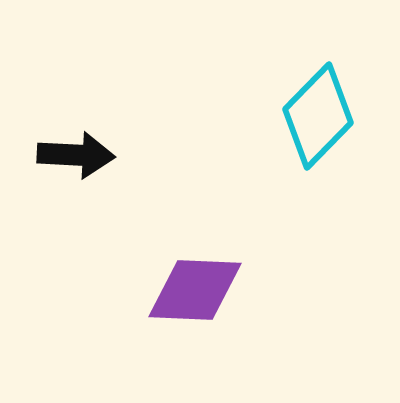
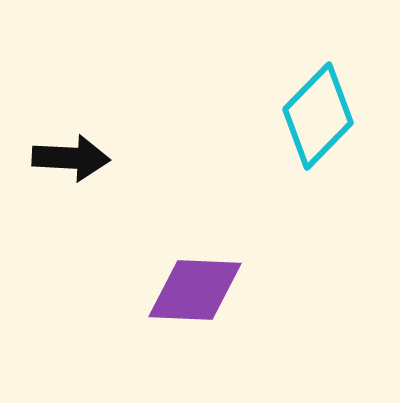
black arrow: moved 5 px left, 3 px down
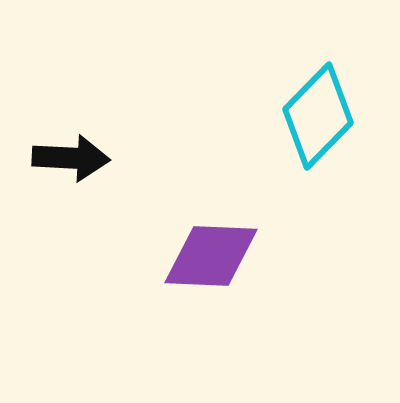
purple diamond: moved 16 px right, 34 px up
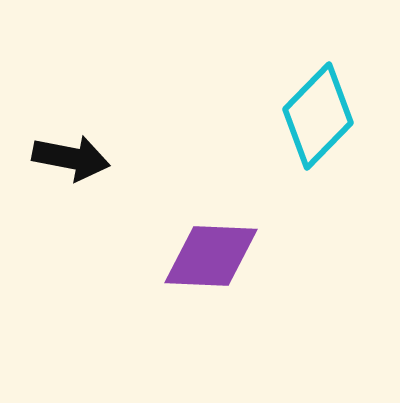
black arrow: rotated 8 degrees clockwise
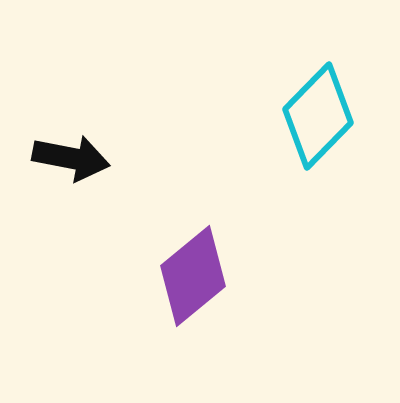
purple diamond: moved 18 px left, 20 px down; rotated 42 degrees counterclockwise
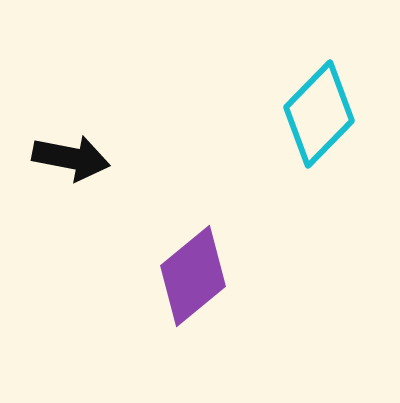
cyan diamond: moved 1 px right, 2 px up
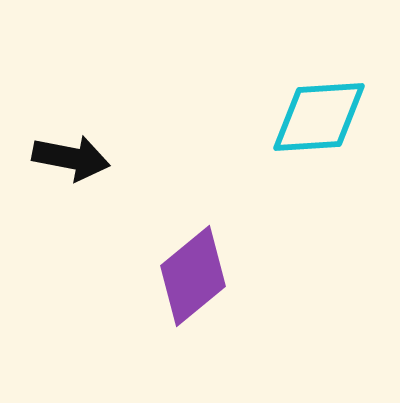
cyan diamond: moved 3 px down; rotated 42 degrees clockwise
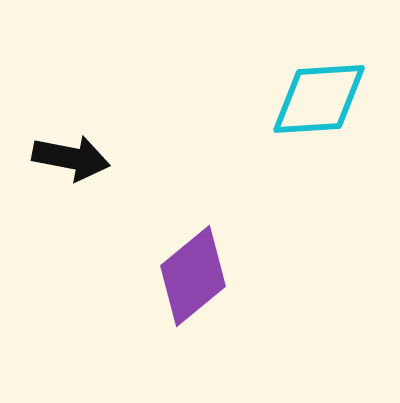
cyan diamond: moved 18 px up
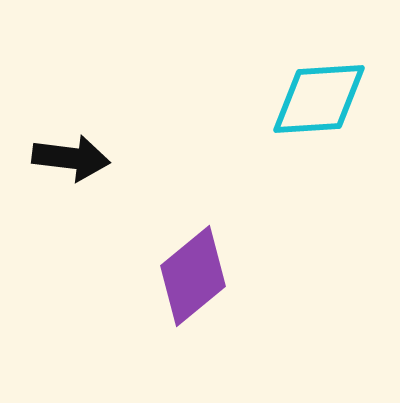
black arrow: rotated 4 degrees counterclockwise
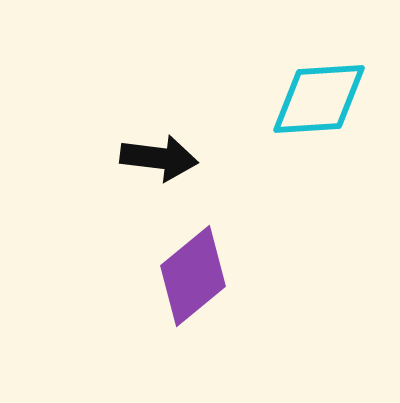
black arrow: moved 88 px right
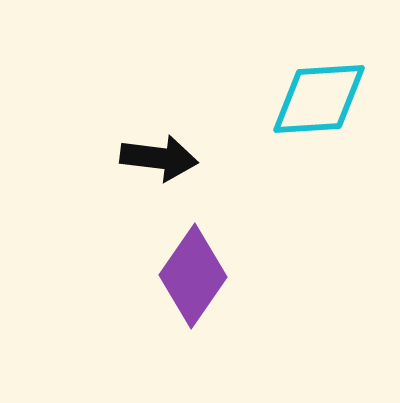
purple diamond: rotated 16 degrees counterclockwise
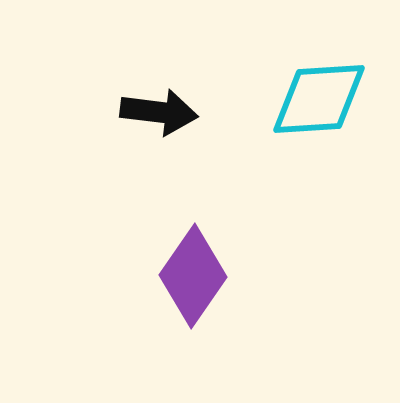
black arrow: moved 46 px up
